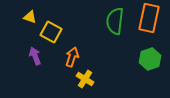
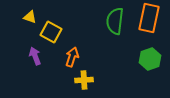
yellow cross: moved 1 px left, 1 px down; rotated 36 degrees counterclockwise
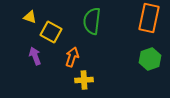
green semicircle: moved 23 px left
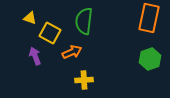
yellow triangle: moved 1 px down
green semicircle: moved 8 px left
yellow square: moved 1 px left, 1 px down
orange arrow: moved 5 px up; rotated 48 degrees clockwise
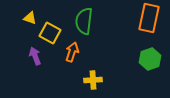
orange arrow: rotated 48 degrees counterclockwise
yellow cross: moved 9 px right
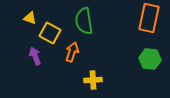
green semicircle: rotated 16 degrees counterclockwise
green hexagon: rotated 25 degrees clockwise
